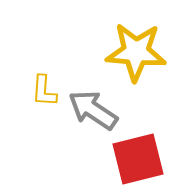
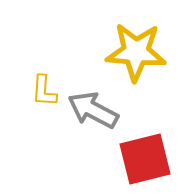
gray arrow: rotated 6 degrees counterclockwise
red square: moved 7 px right
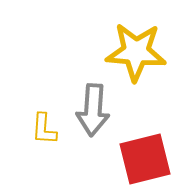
yellow L-shape: moved 38 px down
gray arrow: rotated 114 degrees counterclockwise
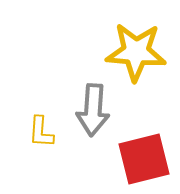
yellow L-shape: moved 3 px left, 3 px down
red square: moved 1 px left
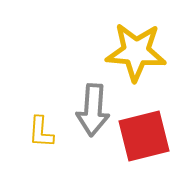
red square: moved 23 px up
